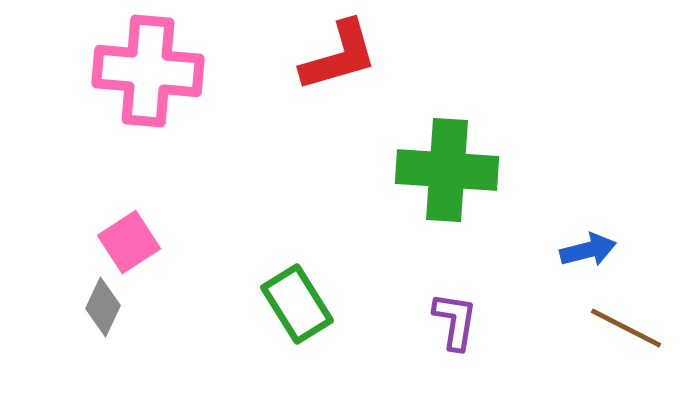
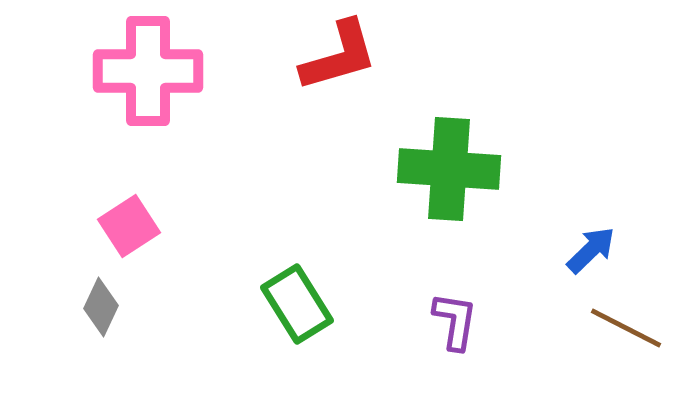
pink cross: rotated 5 degrees counterclockwise
green cross: moved 2 px right, 1 px up
pink square: moved 16 px up
blue arrow: moved 3 px right; rotated 30 degrees counterclockwise
gray diamond: moved 2 px left
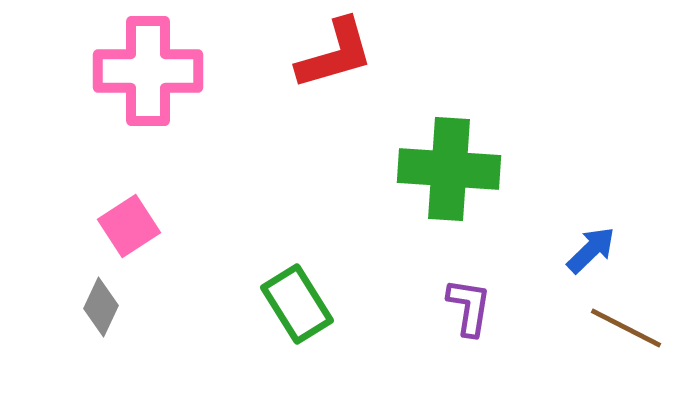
red L-shape: moved 4 px left, 2 px up
purple L-shape: moved 14 px right, 14 px up
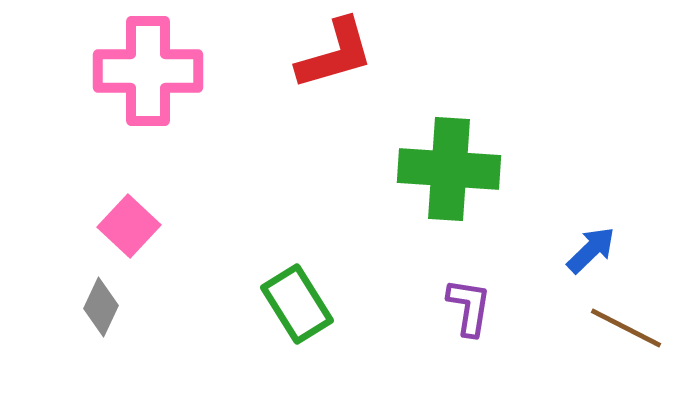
pink square: rotated 14 degrees counterclockwise
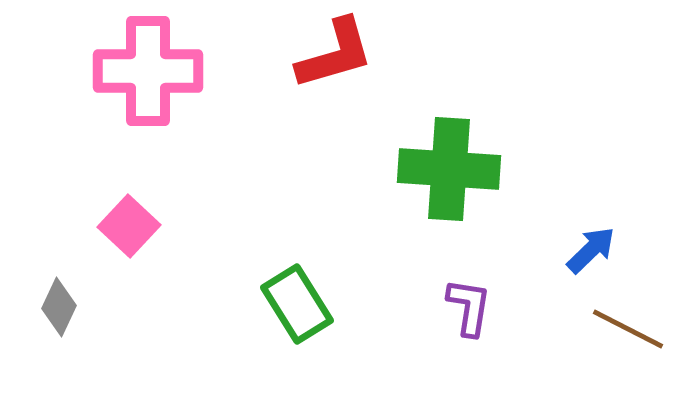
gray diamond: moved 42 px left
brown line: moved 2 px right, 1 px down
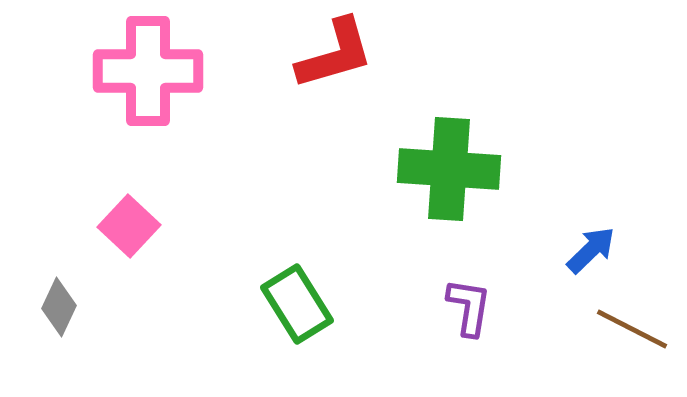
brown line: moved 4 px right
